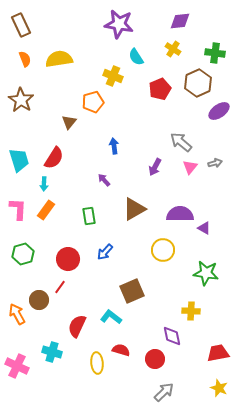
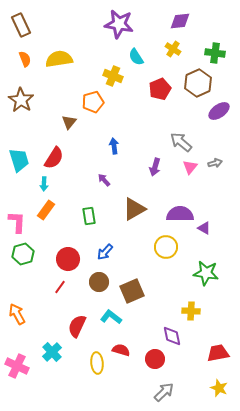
purple arrow at (155, 167): rotated 12 degrees counterclockwise
pink L-shape at (18, 209): moved 1 px left, 13 px down
yellow circle at (163, 250): moved 3 px right, 3 px up
brown circle at (39, 300): moved 60 px right, 18 px up
cyan cross at (52, 352): rotated 30 degrees clockwise
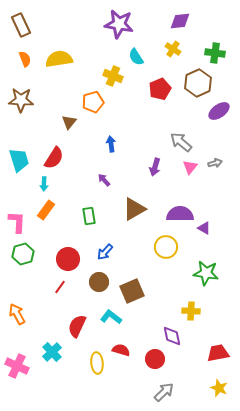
brown star at (21, 100): rotated 30 degrees counterclockwise
blue arrow at (114, 146): moved 3 px left, 2 px up
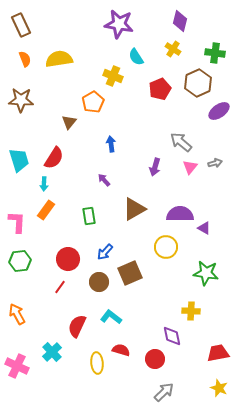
purple diamond at (180, 21): rotated 70 degrees counterclockwise
orange pentagon at (93, 102): rotated 15 degrees counterclockwise
green hexagon at (23, 254): moved 3 px left, 7 px down; rotated 10 degrees clockwise
brown square at (132, 291): moved 2 px left, 18 px up
